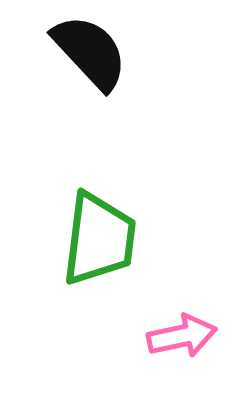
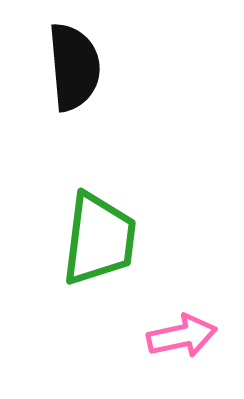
black semicircle: moved 16 px left, 15 px down; rotated 38 degrees clockwise
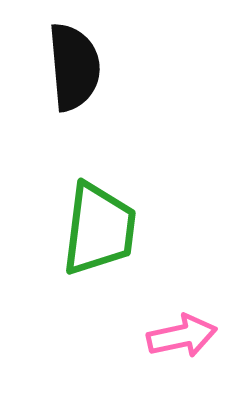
green trapezoid: moved 10 px up
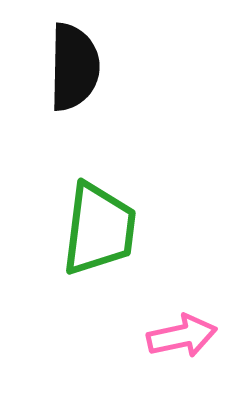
black semicircle: rotated 6 degrees clockwise
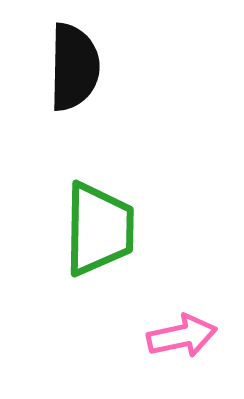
green trapezoid: rotated 6 degrees counterclockwise
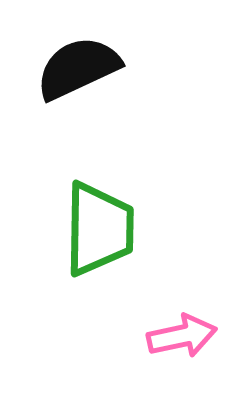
black semicircle: moved 4 px right, 1 px down; rotated 116 degrees counterclockwise
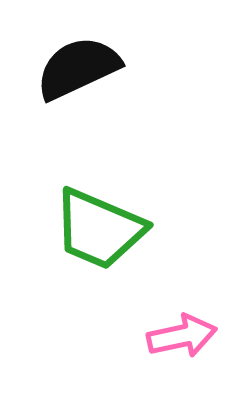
green trapezoid: rotated 112 degrees clockwise
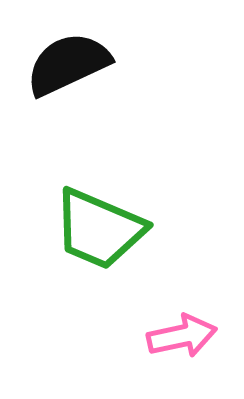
black semicircle: moved 10 px left, 4 px up
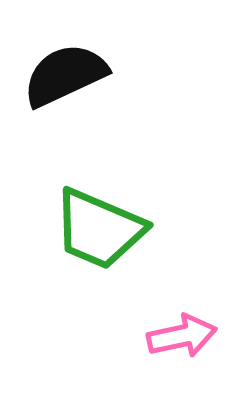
black semicircle: moved 3 px left, 11 px down
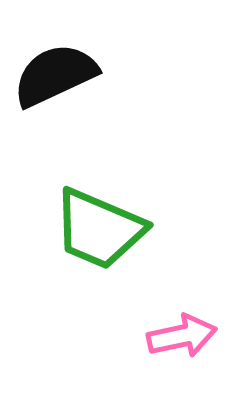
black semicircle: moved 10 px left
